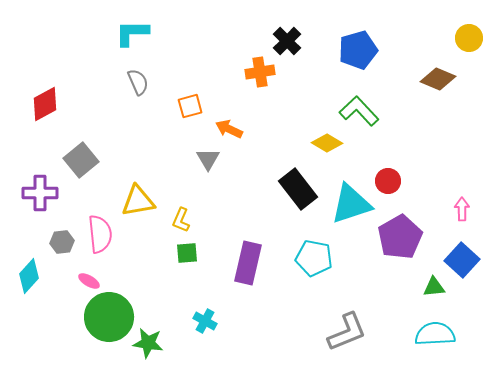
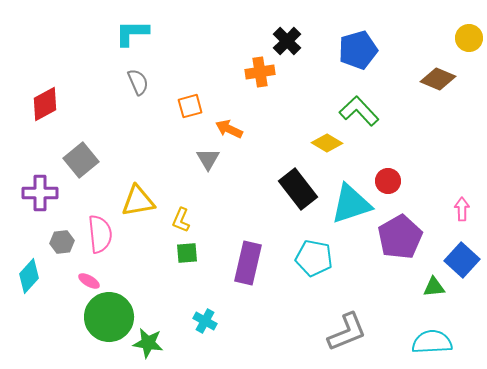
cyan semicircle: moved 3 px left, 8 px down
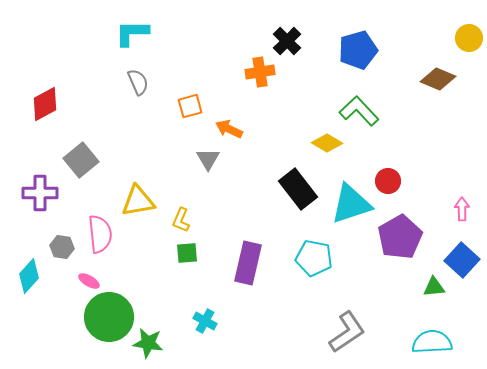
gray hexagon: moved 5 px down; rotated 15 degrees clockwise
gray L-shape: rotated 12 degrees counterclockwise
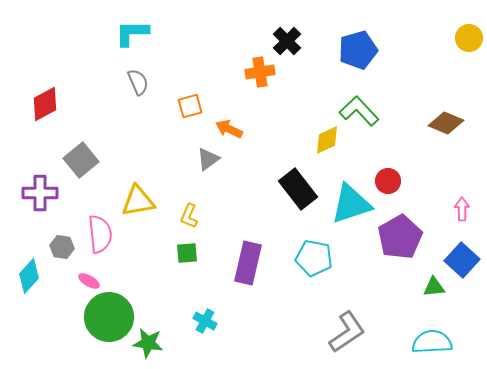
brown diamond: moved 8 px right, 44 px down
yellow diamond: moved 3 px up; rotated 56 degrees counterclockwise
gray triangle: rotated 25 degrees clockwise
yellow L-shape: moved 8 px right, 4 px up
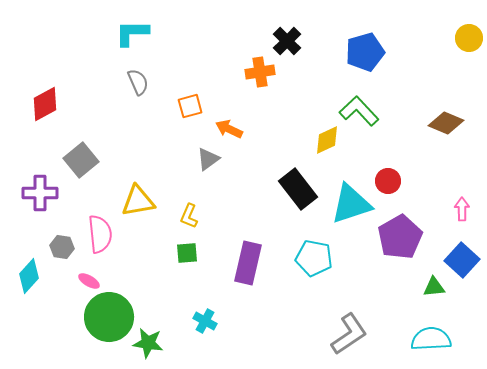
blue pentagon: moved 7 px right, 2 px down
gray L-shape: moved 2 px right, 2 px down
cyan semicircle: moved 1 px left, 3 px up
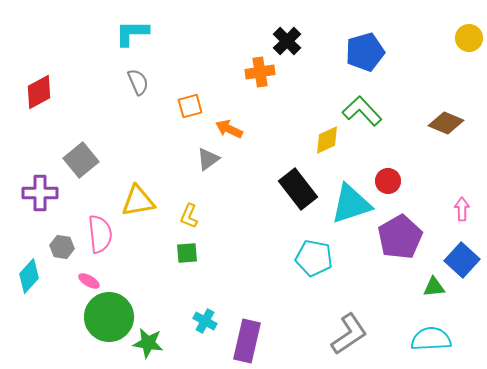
red diamond: moved 6 px left, 12 px up
green L-shape: moved 3 px right
purple rectangle: moved 1 px left, 78 px down
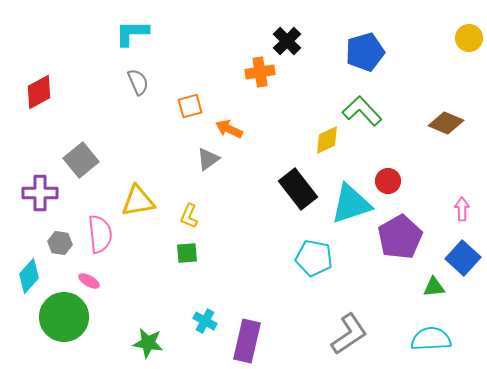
gray hexagon: moved 2 px left, 4 px up
blue square: moved 1 px right, 2 px up
green circle: moved 45 px left
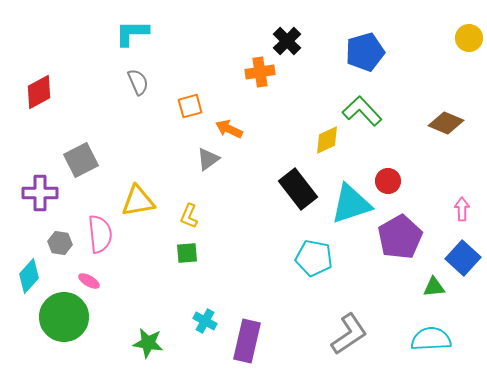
gray square: rotated 12 degrees clockwise
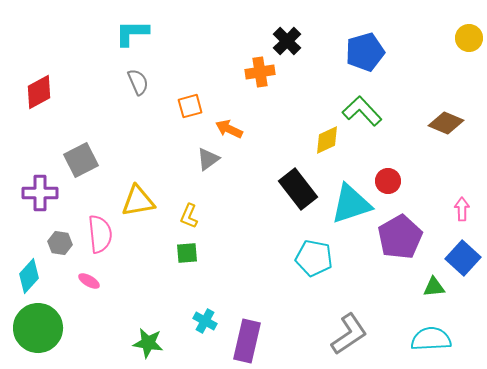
green circle: moved 26 px left, 11 px down
